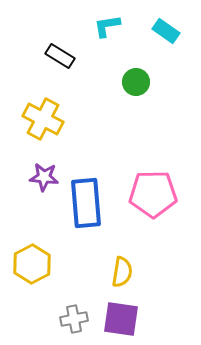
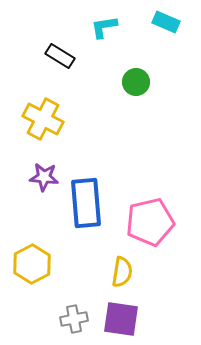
cyan L-shape: moved 3 px left, 1 px down
cyan rectangle: moved 9 px up; rotated 12 degrees counterclockwise
pink pentagon: moved 3 px left, 28 px down; rotated 12 degrees counterclockwise
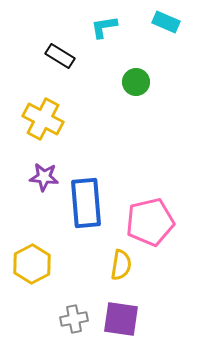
yellow semicircle: moved 1 px left, 7 px up
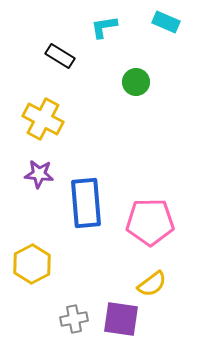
purple star: moved 5 px left, 3 px up
pink pentagon: rotated 12 degrees clockwise
yellow semicircle: moved 31 px right, 19 px down; rotated 44 degrees clockwise
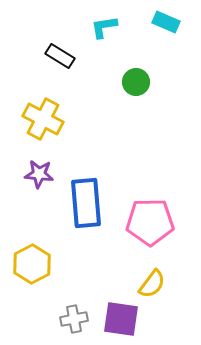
yellow semicircle: rotated 16 degrees counterclockwise
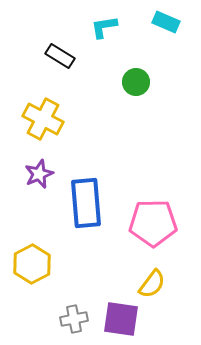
purple star: rotated 28 degrees counterclockwise
pink pentagon: moved 3 px right, 1 px down
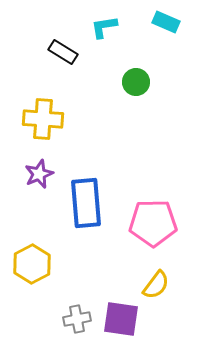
black rectangle: moved 3 px right, 4 px up
yellow cross: rotated 24 degrees counterclockwise
yellow semicircle: moved 4 px right, 1 px down
gray cross: moved 3 px right
